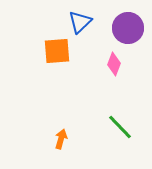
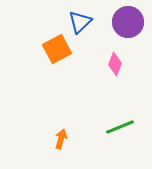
purple circle: moved 6 px up
orange square: moved 2 px up; rotated 24 degrees counterclockwise
pink diamond: moved 1 px right
green line: rotated 68 degrees counterclockwise
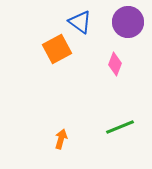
blue triangle: rotated 40 degrees counterclockwise
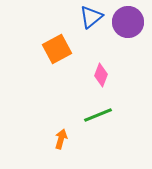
blue triangle: moved 11 px right, 5 px up; rotated 45 degrees clockwise
pink diamond: moved 14 px left, 11 px down
green line: moved 22 px left, 12 px up
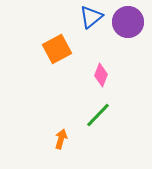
green line: rotated 24 degrees counterclockwise
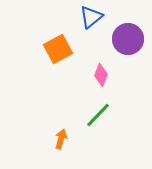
purple circle: moved 17 px down
orange square: moved 1 px right
